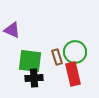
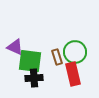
purple triangle: moved 3 px right, 17 px down
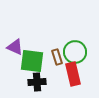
green square: moved 2 px right
black cross: moved 3 px right, 4 px down
